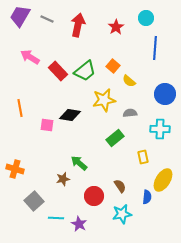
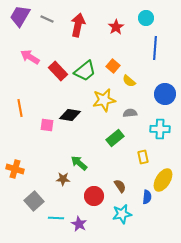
brown star: rotated 16 degrees clockwise
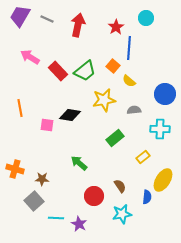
blue line: moved 26 px left
gray semicircle: moved 4 px right, 3 px up
yellow rectangle: rotated 64 degrees clockwise
brown star: moved 21 px left
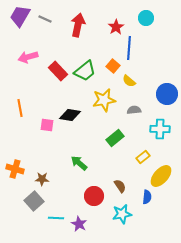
gray line: moved 2 px left
pink arrow: moved 2 px left; rotated 48 degrees counterclockwise
blue circle: moved 2 px right
yellow ellipse: moved 2 px left, 4 px up; rotated 10 degrees clockwise
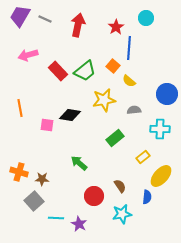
pink arrow: moved 2 px up
orange cross: moved 4 px right, 3 px down
